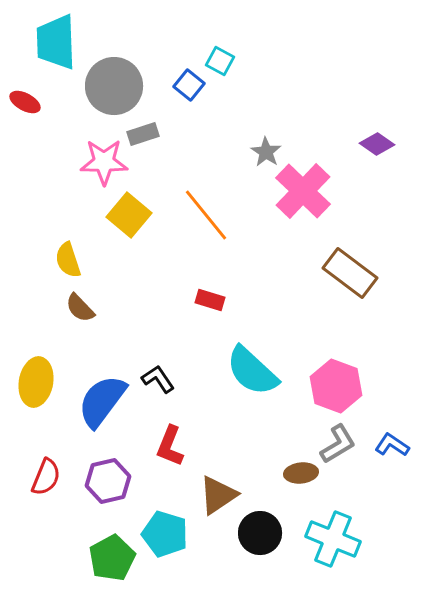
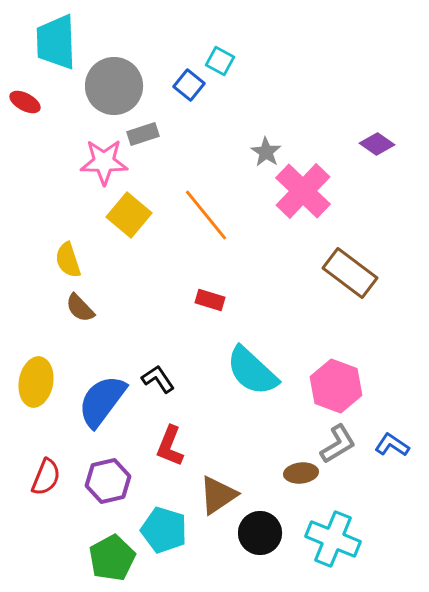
cyan pentagon: moved 1 px left, 4 px up
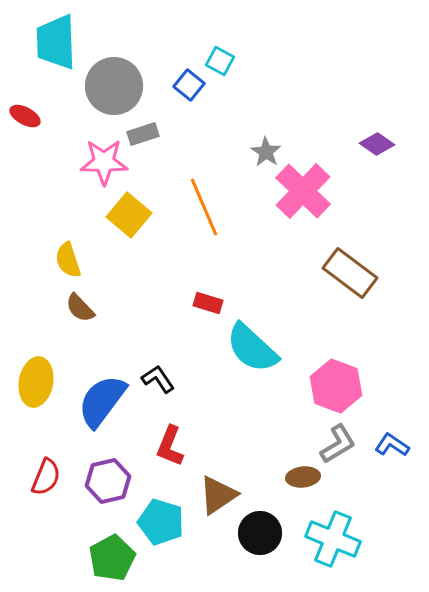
red ellipse: moved 14 px down
orange line: moved 2 px left, 8 px up; rotated 16 degrees clockwise
red rectangle: moved 2 px left, 3 px down
cyan semicircle: moved 23 px up
brown ellipse: moved 2 px right, 4 px down
cyan pentagon: moved 3 px left, 8 px up
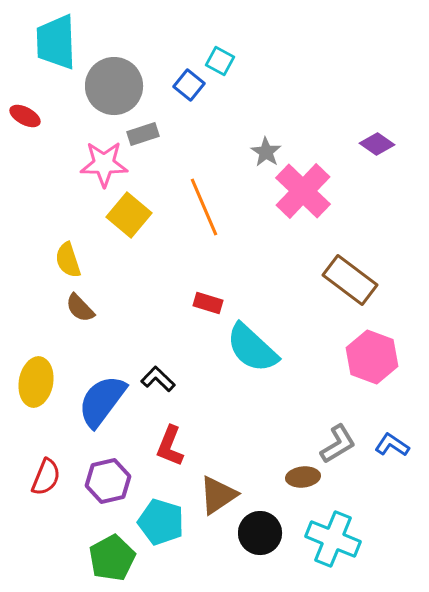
pink star: moved 2 px down
brown rectangle: moved 7 px down
black L-shape: rotated 12 degrees counterclockwise
pink hexagon: moved 36 px right, 29 px up
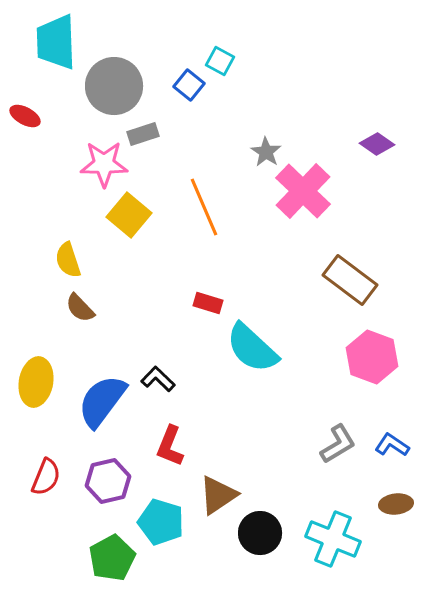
brown ellipse: moved 93 px right, 27 px down
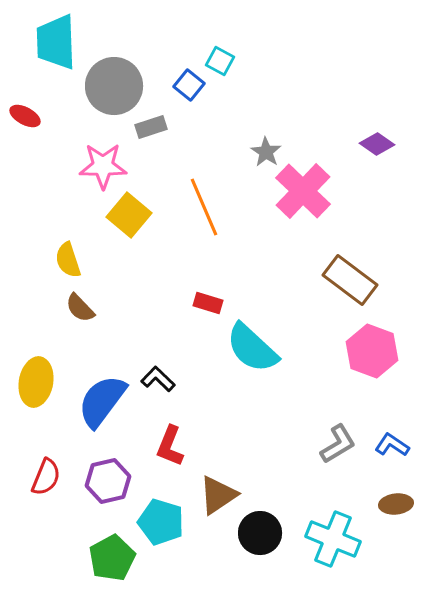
gray rectangle: moved 8 px right, 7 px up
pink star: moved 1 px left, 2 px down
pink hexagon: moved 6 px up
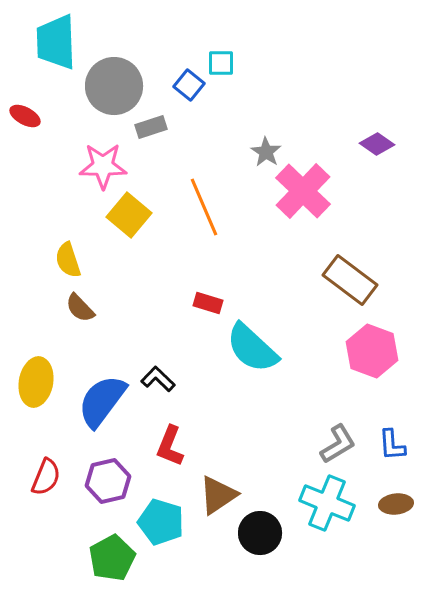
cyan square: moved 1 px right, 2 px down; rotated 28 degrees counterclockwise
blue L-shape: rotated 128 degrees counterclockwise
cyan cross: moved 6 px left, 36 px up
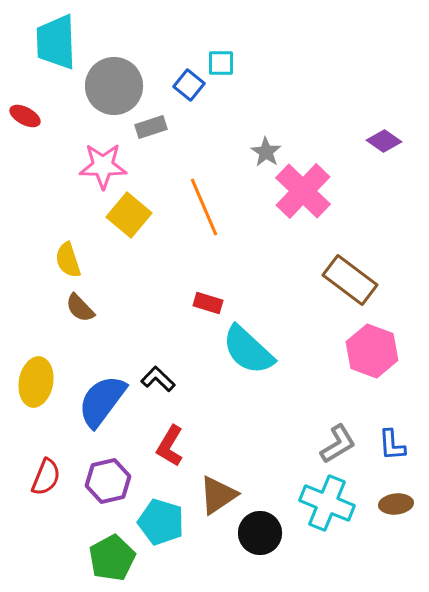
purple diamond: moved 7 px right, 3 px up
cyan semicircle: moved 4 px left, 2 px down
red L-shape: rotated 9 degrees clockwise
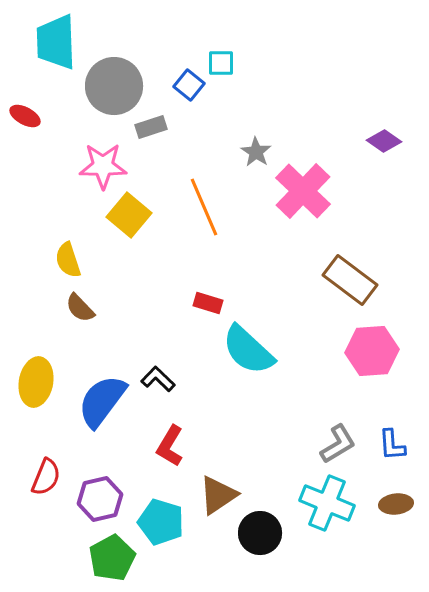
gray star: moved 10 px left
pink hexagon: rotated 24 degrees counterclockwise
purple hexagon: moved 8 px left, 18 px down
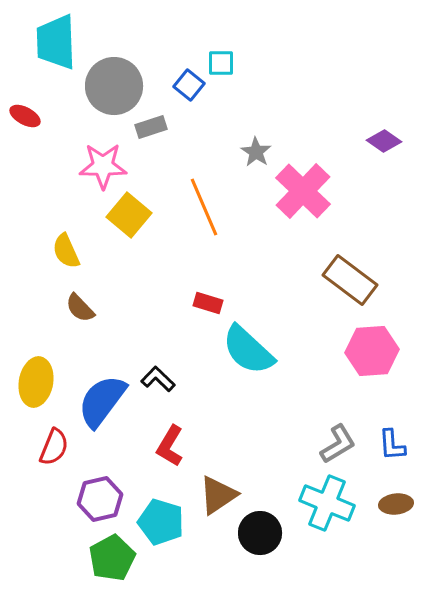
yellow semicircle: moved 2 px left, 9 px up; rotated 6 degrees counterclockwise
red semicircle: moved 8 px right, 30 px up
